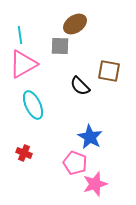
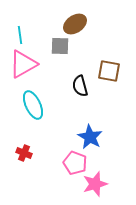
black semicircle: rotated 30 degrees clockwise
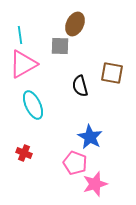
brown ellipse: rotated 30 degrees counterclockwise
brown square: moved 3 px right, 2 px down
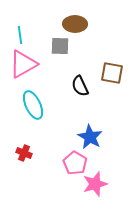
brown ellipse: rotated 65 degrees clockwise
black semicircle: rotated 10 degrees counterclockwise
pink pentagon: rotated 10 degrees clockwise
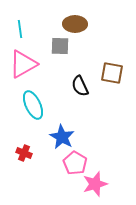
cyan line: moved 6 px up
blue star: moved 28 px left
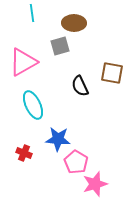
brown ellipse: moved 1 px left, 1 px up
cyan line: moved 12 px right, 16 px up
gray square: rotated 18 degrees counterclockwise
pink triangle: moved 2 px up
blue star: moved 4 px left, 2 px down; rotated 25 degrees counterclockwise
pink pentagon: moved 1 px right, 1 px up
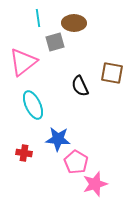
cyan line: moved 6 px right, 5 px down
gray square: moved 5 px left, 4 px up
pink triangle: rotated 8 degrees counterclockwise
red cross: rotated 14 degrees counterclockwise
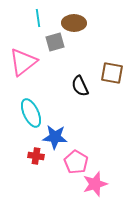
cyan ellipse: moved 2 px left, 8 px down
blue star: moved 3 px left, 2 px up
red cross: moved 12 px right, 3 px down
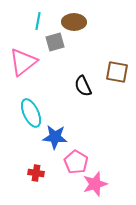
cyan line: moved 3 px down; rotated 18 degrees clockwise
brown ellipse: moved 1 px up
brown square: moved 5 px right, 1 px up
black semicircle: moved 3 px right
red cross: moved 17 px down
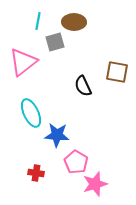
blue star: moved 2 px right, 2 px up
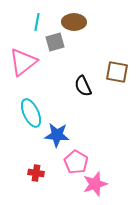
cyan line: moved 1 px left, 1 px down
